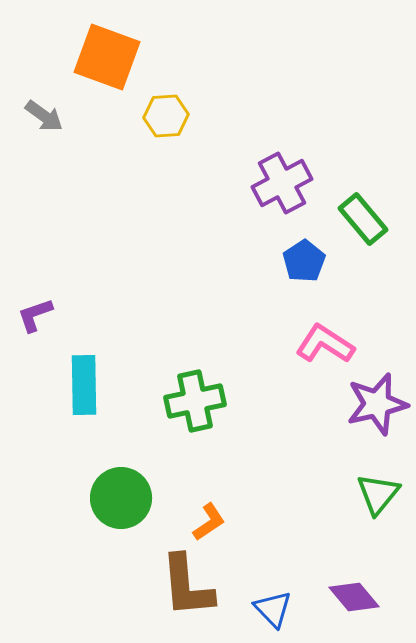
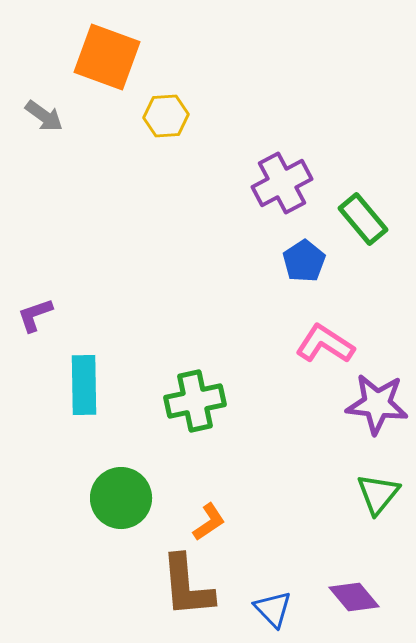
purple star: rotated 20 degrees clockwise
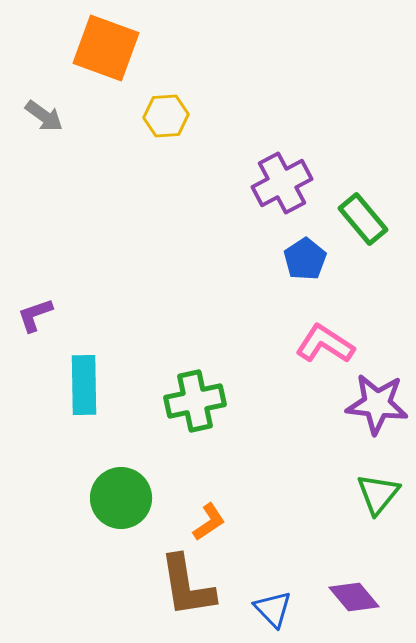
orange square: moved 1 px left, 9 px up
blue pentagon: moved 1 px right, 2 px up
brown L-shape: rotated 4 degrees counterclockwise
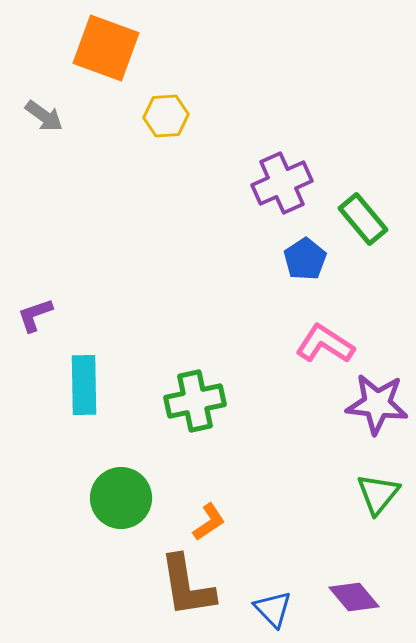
purple cross: rotated 4 degrees clockwise
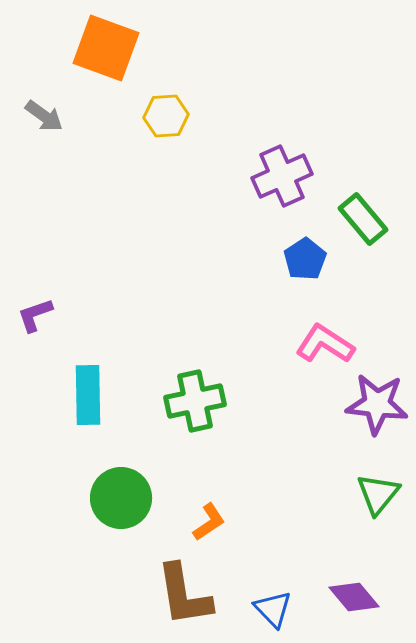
purple cross: moved 7 px up
cyan rectangle: moved 4 px right, 10 px down
brown L-shape: moved 3 px left, 9 px down
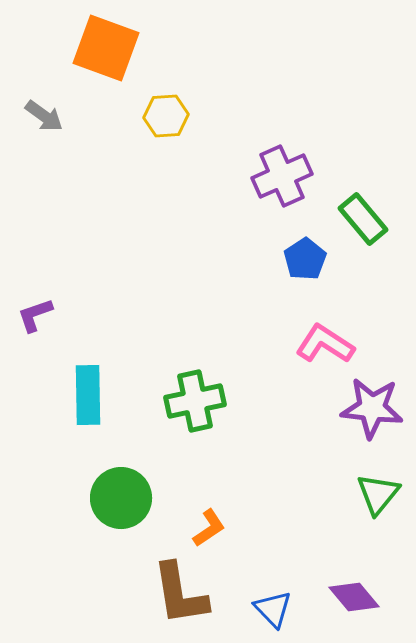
purple star: moved 5 px left, 4 px down
orange L-shape: moved 6 px down
brown L-shape: moved 4 px left, 1 px up
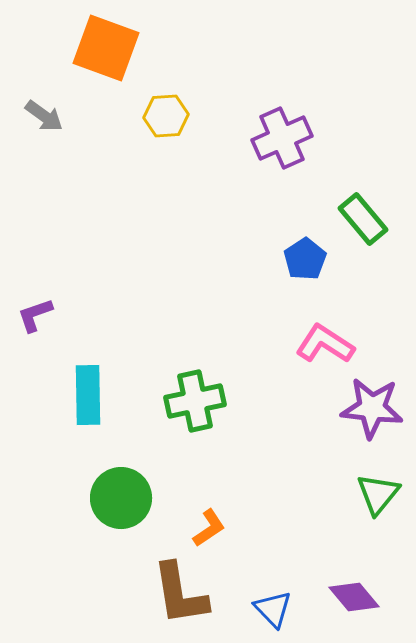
purple cross: moved 38 px up
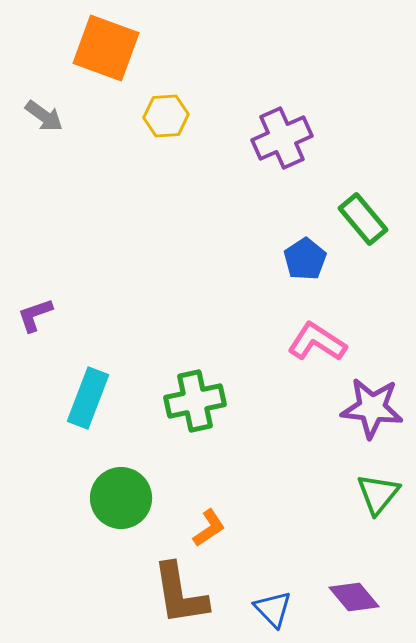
pink L-shape: moved 8 px left, 2 px up
cyan rectangle: moved 3 px down; rotated 22 degrees clockwise
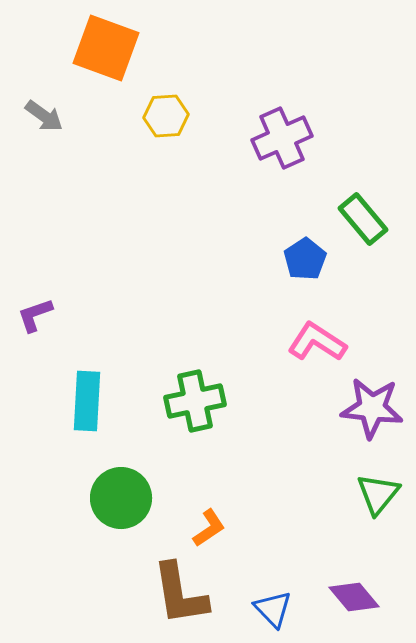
cyan rectangle: moved 1 px left, 3 px down; rotated 18 degrees counterclockwise
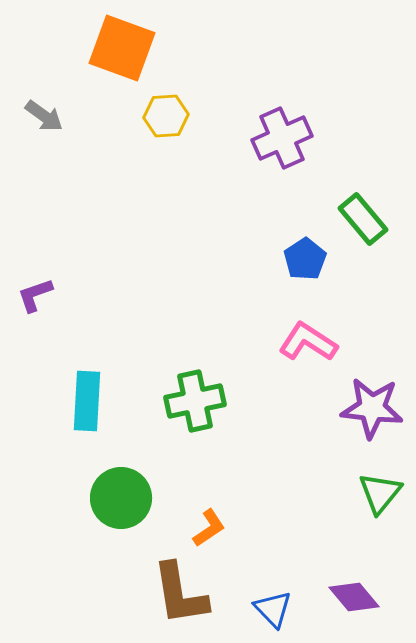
orange square: moved 16 px right
purple L-shape: moved 20 px up
pink L-shape: moved 9 px left
green triangle: moved 2 px right, 1 px up
